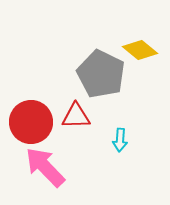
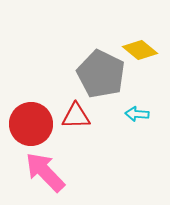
red circle: moved 2 px down
cyan arrow: moved 17 px right, 26 px up; rotated 90 degrees clockwise
pink arrow: moved 5 px down
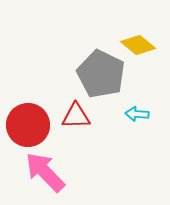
yellow diamond: moved 2 px left, 5 px up
red circle: moved 3 px left, 1 px down
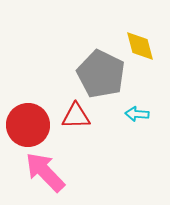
yellow diamond: moved 2 px right, 1 px down; rotated 36 degrees clockwise
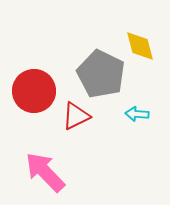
red triangle: rotated 24 degrees counterclockwise
red circle: moved 6 px right, 34 px up
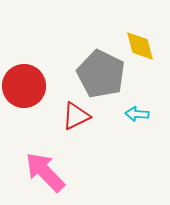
red circle: moved 10 px left, 5 px up
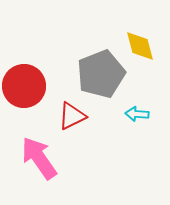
gray pentagon: rotated 24 degrees clockwise
red triangle: moved 4 px left
pink arrow: moved 6 px left, 14 px up; rotated 9 degrees clockwise
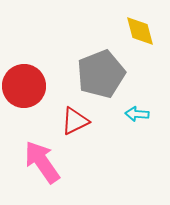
yellow diamond: moved 15 px up
red triangle: moved 3 px right, 5 px down
pink arrow: moved 3 px right, 4 px down
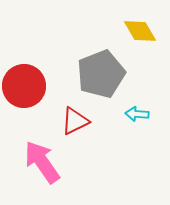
yellow diamond: rotated 16 degrees counterclockwise
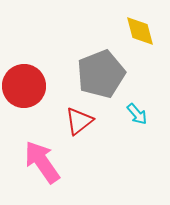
yellow diamond: rotated 16 degrees clockwise
cyan arrow: rotated 135 degrees counterclockwise
red triangle: moved 4 px right; rotated 12 degrees counterclockwise
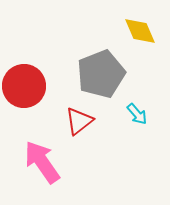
yellow diamond: rotated 8 degrees counterclockwise
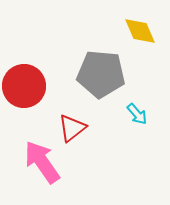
gray pentagon: rotated 27 degrees clockwise
red triangle: moved 7 px left, 7 px down
